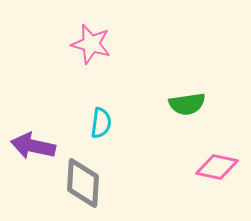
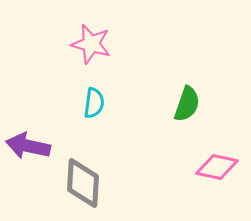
green semicircle: rotated 63 degrees counterclockwise
cyan semicircle: moved 7 px left, 20 px up
purple arrow: moved 5 px left
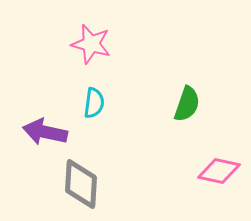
purple arrow: moved 17 px right, 14 px up
pink diamond: moved 2 px right, 4 px down
gray diamond: moved 2 px left, 1 px down
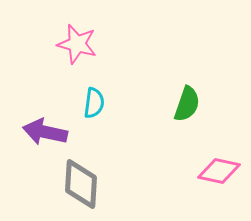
pink star: moved 14 px left
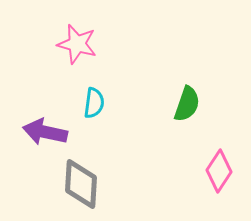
pink diamond: rotated 69 degrees counterclockwise
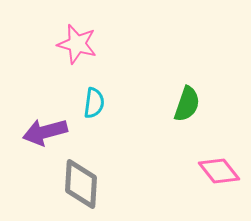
purple arrow: rotated 27 degrees counterclockwise
pink diamond: rotated 72 degrees counterclockwise
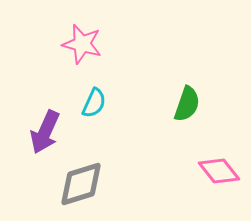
pink star: moved 5 px right
cyan semicircle: rotated 16 degrees clockwise
purple arrow: rotated 51 degrees counterclockwise
gray diamond: rotated 69 degrees clockwise
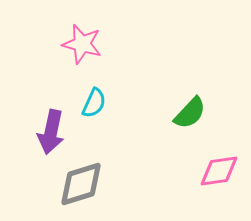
green semicircle: moved 3 px right, 9 px down; rotated 24 degrees clockwise
purple arrow: moved 6 px right; rotated 12 degrees counterclockwise
pink diamond: rotated 60 degrees counterclockwise
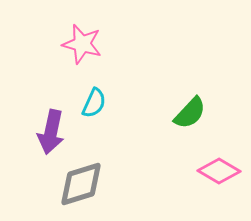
pink diamond: rotated 39 degrees clockwise
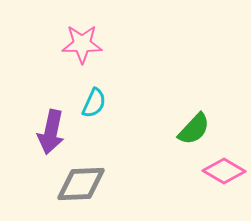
pink star: rotated 15 degrees counterclockwise
green semicircle: moved 4 px right, 16 px down
pink diamond: moved 5 px right
gray diamond: rotated 15 degrees clockwise
